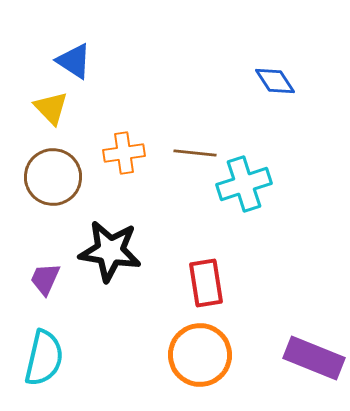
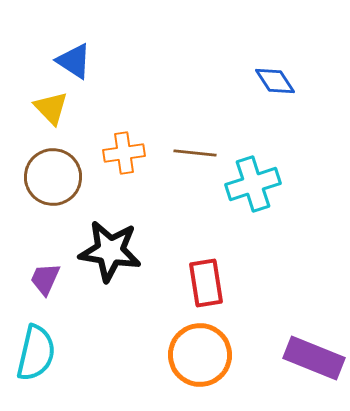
cyan cross: moved 9 px right
cyan semicircle: moved 8 px left, 5 px up
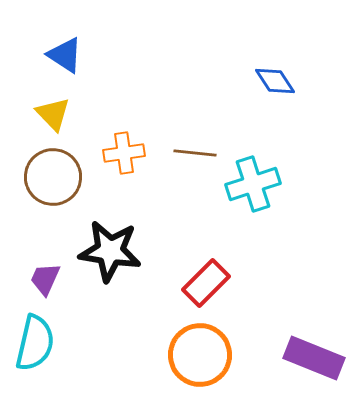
blue triangle: moved 9 px left, 6 px up
yellow triangle: moved 2 px right, 6 px down
red rectangle: rotated 54 degrees clockwise
cyan semicircle: moved 1 px left, 10 px up
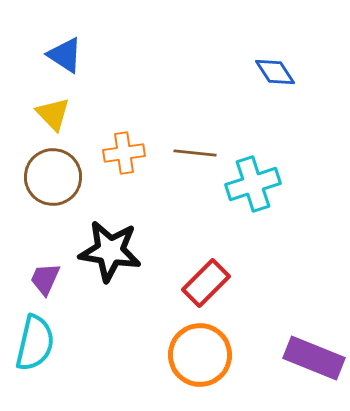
blue diamond: moved 9 px up
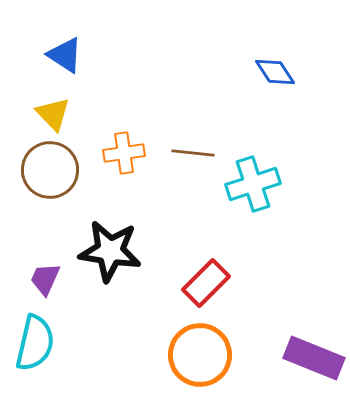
brown line: moved 2 px left
brown circle: moved 3 px left, 7 px up
